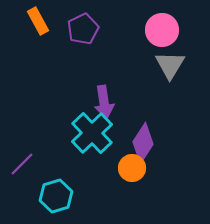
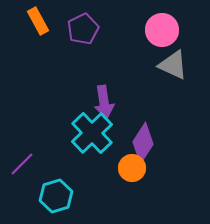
gray triangle: moved 3 px right; rotated 36 degrees counterclockwise
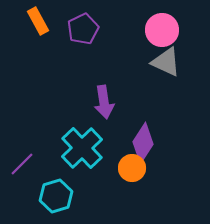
gray triangle: moved 7 px left, 3 px up
cyan cross: moved 10 px left, 15 px down
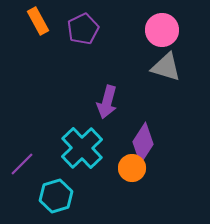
gray triangle: moved 5 px down; rotated 8 degrees counterclockwise
purple arrow: moved 3 px right; rotated 24 degrees clockwise
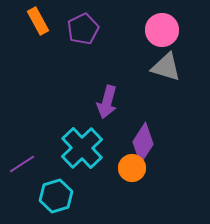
purple line: rotated 12 degrees clockwise
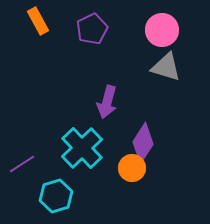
purple pentagon: moved 9 px right
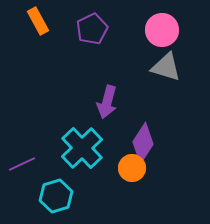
purple line: rotated 8 degrees clockwise
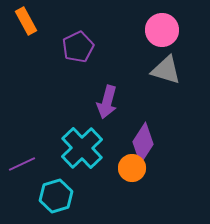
orange rectangle: moved 12 px left
purple pentagon: moved 14 px left, 18 px down
gray triangle: moved 3 px down
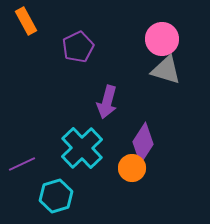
pink circle: moved 9 px down
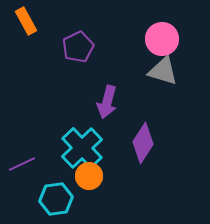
gray triangle: moved 3 px left, 1 px down
orange circle: moved 43 px left, 8 px down
cyan hexagon: moved 3 px down; rotated 8 degrees clockwise
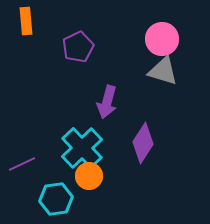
orange rectangle: rotated 24 degrees clockwise
